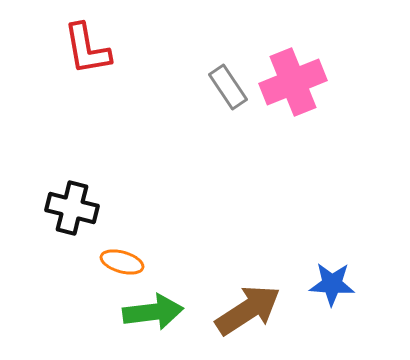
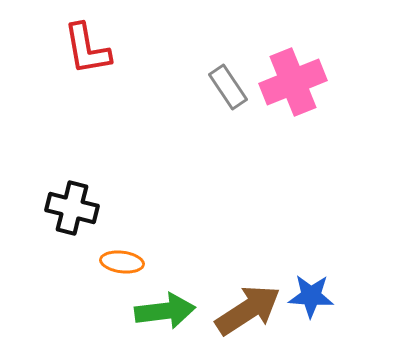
orange ellipse: rotated 9 degrees counterclockwise
blue star: moved 21 px left, 12 px down
green arrow: moved 12 px right, 1 px up
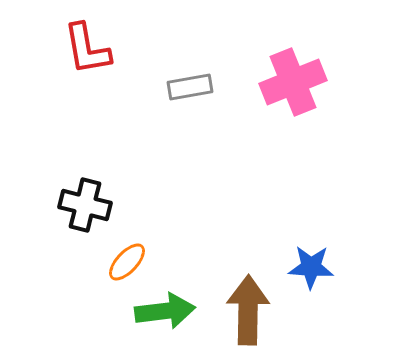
gray rectangle: moved 38 px left; rotated 66 degrees counterclockwise
black cross: moved 13 px right, 3 px up
orange ellipse: moved 5 px right; rotated 54 degrees counterclockwise
blue star: moved 29 px up
brown arrow: rotated 56 degrees counterclockwise
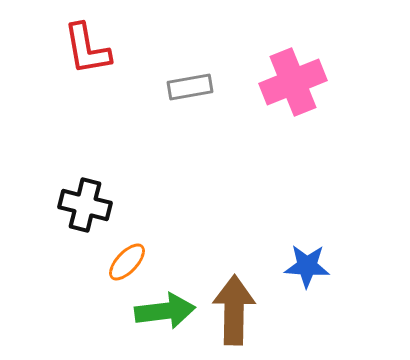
blue star: moved 4 px left, 1 px up
brown arrow: moved 14 px left
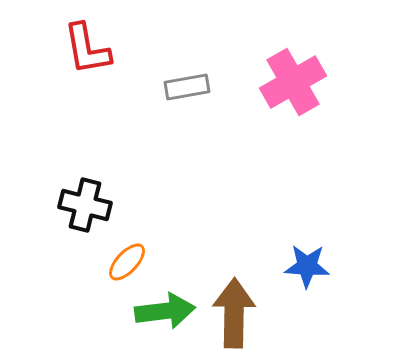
pink cross: rotated 8 degrees counterclockwise
gray rectangle: moved 3 px left
brown arrow: moved 3 px down
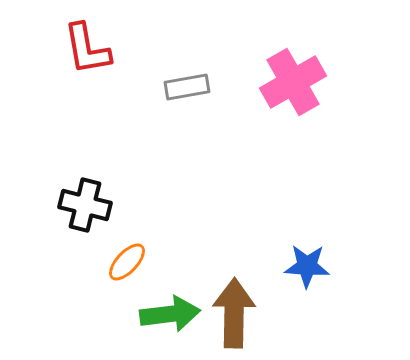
green arrow: moved 5 px right, 3 px down
